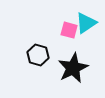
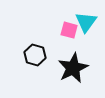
cyan triangle: moved 1 px up; rotated 20 degrees counterclockwise
black hexagon: moved 3 px left
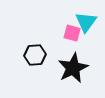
pink square: moved 3 px right, 3 px down
black hexagon: rotated 20 degrees counterclockwise
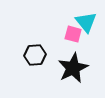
cyan triangle: rotated 15 degrees counterclockwise
pink square: moved 1 px right, 1 px down
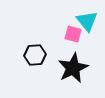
cyan triangle: moved 1 px right, 1 px up
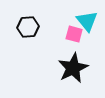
pink square: moved 1 px right
black hexagon: moved 7 px left, 28 px up
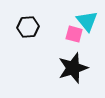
black star: rotated 8 degrees clockwise
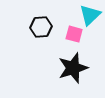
cyan triangle: moved 3 px right, 6 px up; rotated 25 degrees clockwise
black hexagon: moved 13 px right
